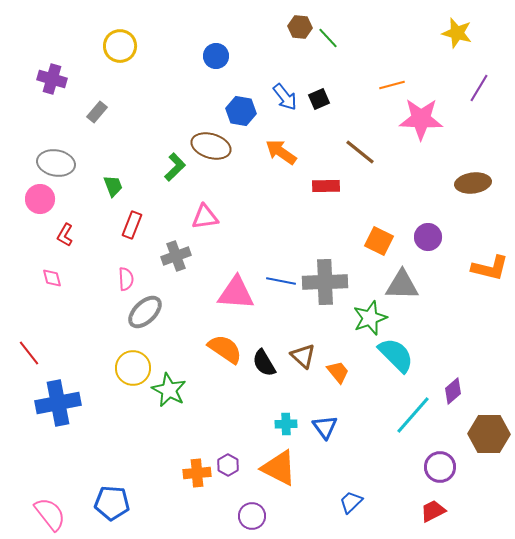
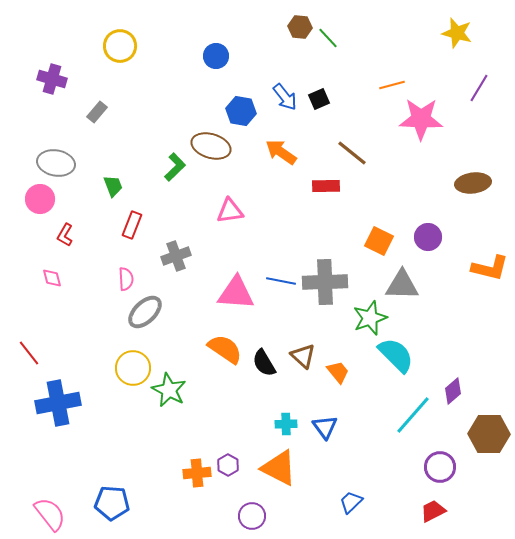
brown line at (360, 152): moved 8 px left, 1 px down
pink triangle at (205, 217): moved 25 px right, 6 px up
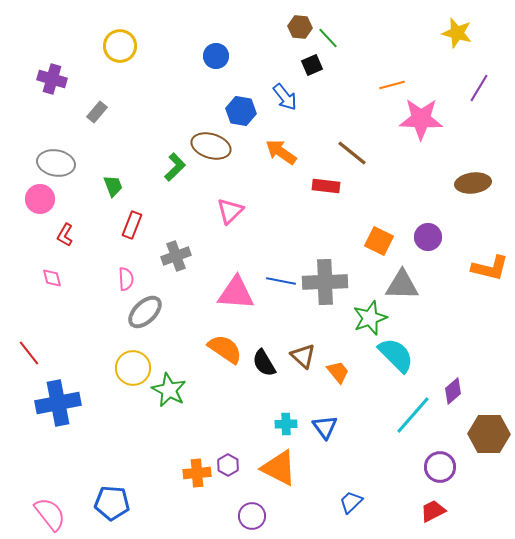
black square at (319, 99): moved 7 px left, 34 px up
red rectangle at (326, 186): rotated 8 degrees clockwise
pink triangle at (230, 211): rotated 36 degrees counterclockwise
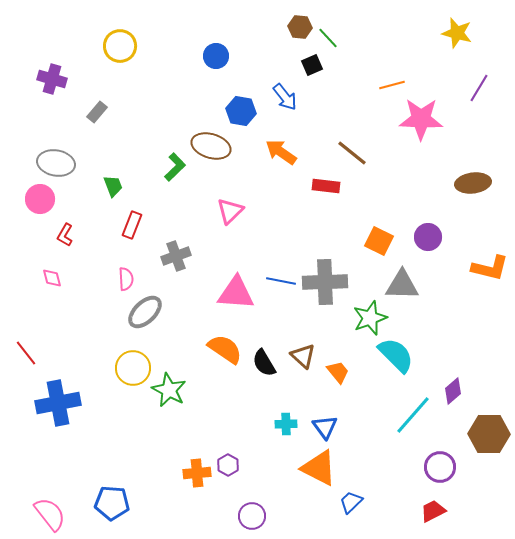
red line at (29, 353): moved 3 px left
orange triangle at (279, 468): moved 40 px right
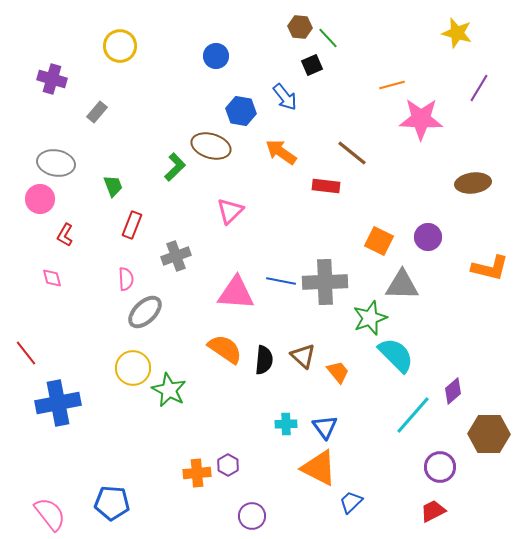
black semicircle at (264, 363): moved 3 px up; rotated 144 degrees counterclockwise
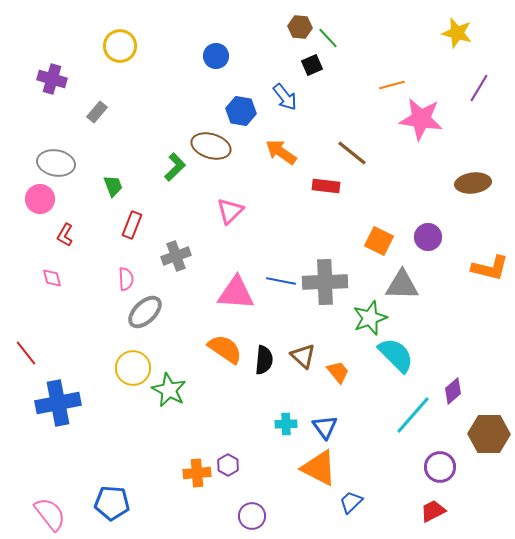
pink star at (421, 119): rotated 6 degrees clockwise
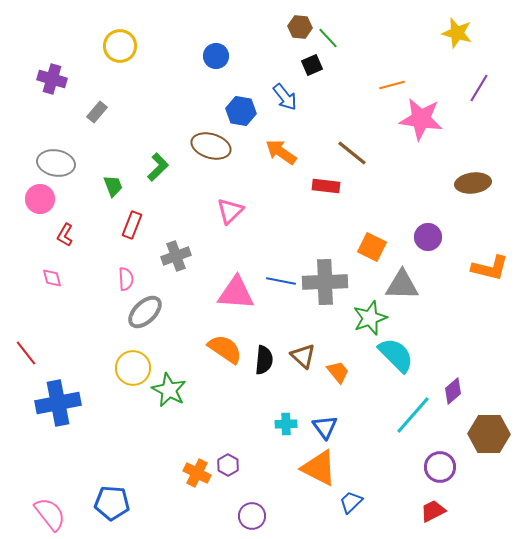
green L-shape at (175, 167): moved 17 px left
orange square at (379, 241): moved 7 px left, 6 px down
orange cross at (197, 473): rotated 32 degrees clockwise
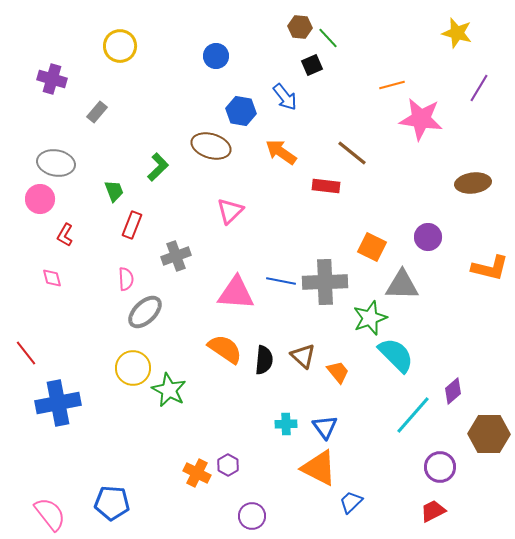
green trapezoid at (113, 186): moved 1 px right, 5 px down
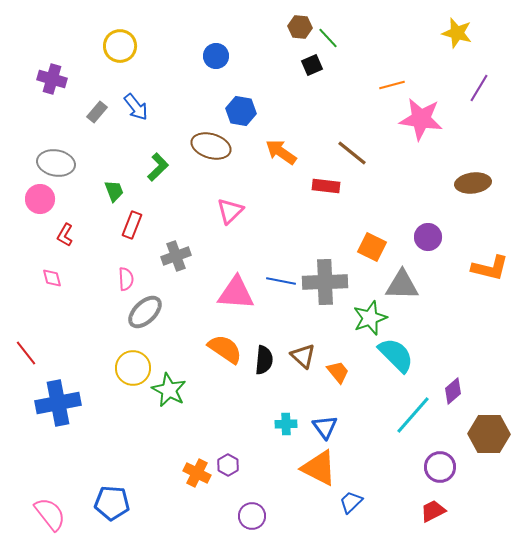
blue arrow at (285, 97): moved 149 px left, 10 px down
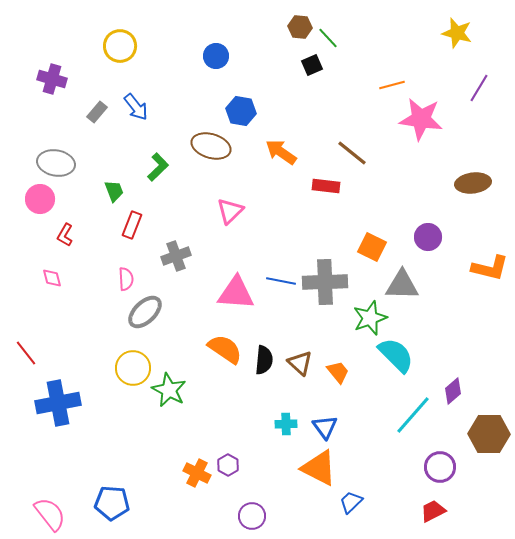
brown triangle at (303, 356): moved 3 px left, 7 px down
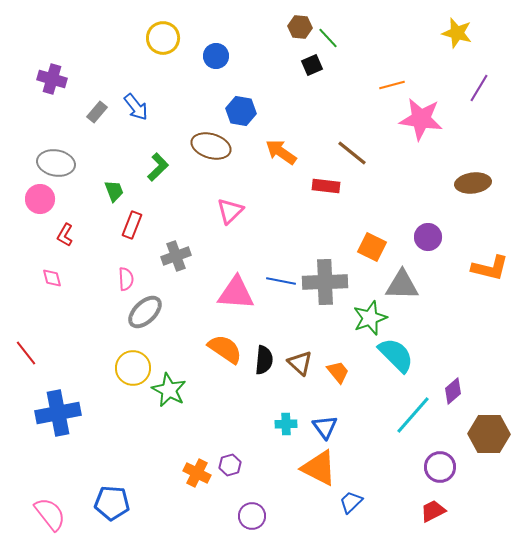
yellow circle at (120, 46): moved 43 px right, 8 px up
blue cross at (58, 403): moved 10 px down
purple hexagon at (228, 465): moved 2 px right; rotated 15 degrees clockwise
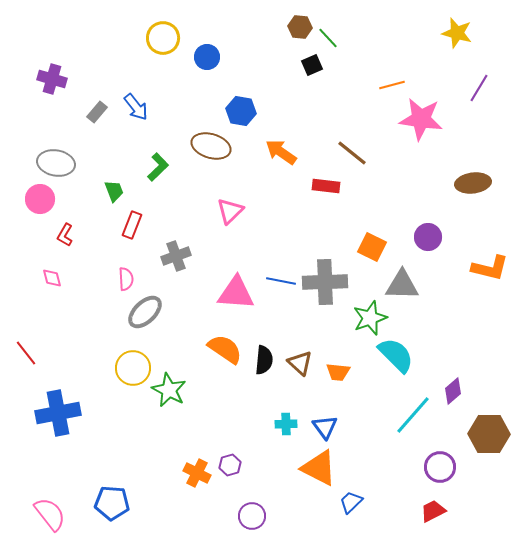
blue circle at (216, 56): moved 9 px left, 1 px down
orange trapezoid at (338, 372): rotated 135 degrees clockwise
